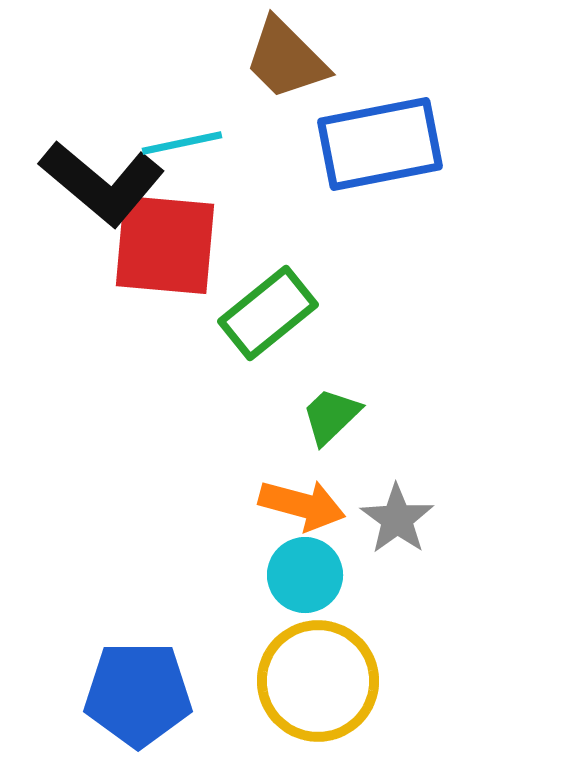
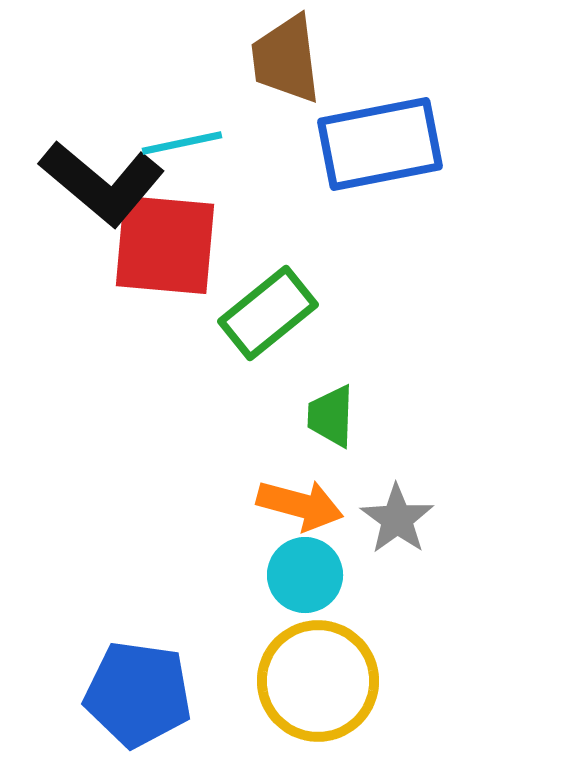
brown trapezoid: rotated 38 degrees clockwise
green trapezoid: rotated 44 degrees counterclockwise
orange arrow: moved 2 px left
blue pentagon: rotated 8 degrees clockwise
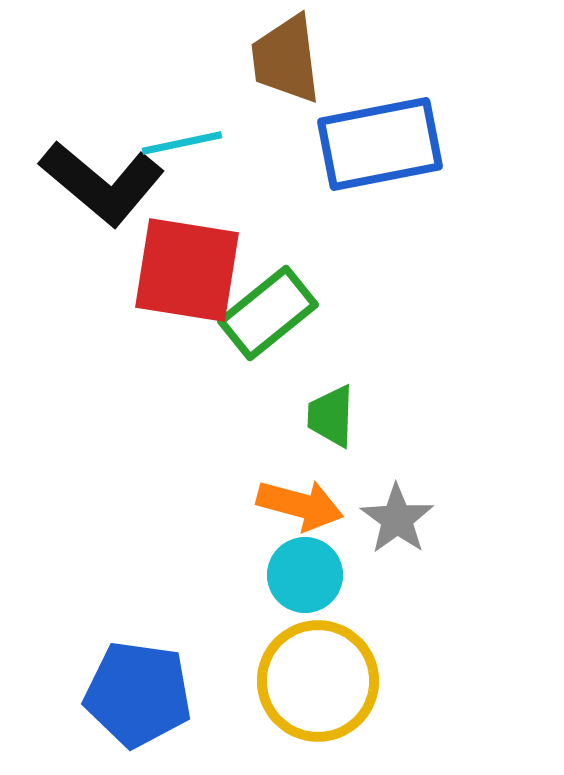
red square: moved 22 px right, 25 px down; rotated 4 degrees clockwise
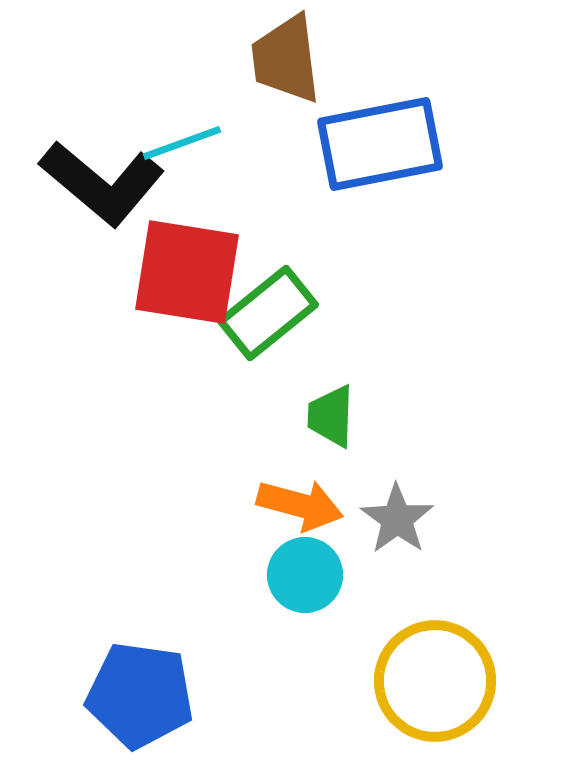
cyan line: rotated 8 degrees counterclockwise
red square: moved 2 px down
yellow circle: moved 117 px right
blue pentagon: moved 2 px right, 1 px down
